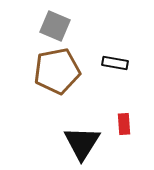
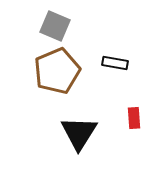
brown pentagon: rotated 12 degrees counterclockwise
red rectangle: moved 10 px right, 6 px up
black triangle: moved 3 px left, 10 px up
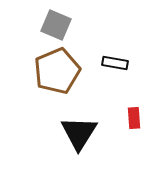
gray square: moved 1 px right, 1 px up
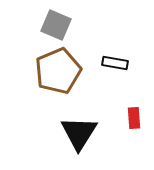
brown pentagon: moved 1 px right
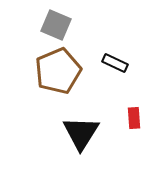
black rectangle: rotated 15 degrees clockwise
black triangle: moved 2 px right
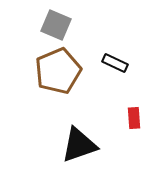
black triangle: moved 2 px left, 12 px down; rotated 39 degrees clockwise
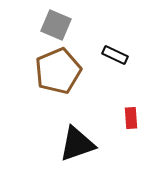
black rectangle: moved 8 px up
red rectangle: moved 3 px left
black triangle: moved 2 px left, 1 px up
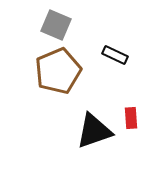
black triangle: moved 17 px right, 13 px up
